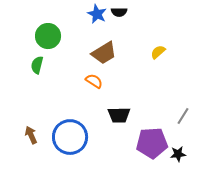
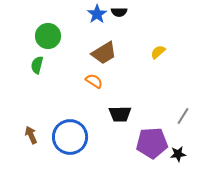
blue star: rotated 12 degrees clockwise
black trapezoid: moved 1 px right, 1 px up
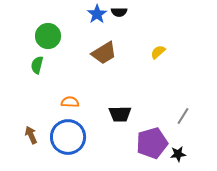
orange semicircle: moved 24 px left, 21 px down; rotated 30 degrees counterclockwise
blue circle: moved 2 px left
purple pentagon: rotated 12 degrees counterclockwise
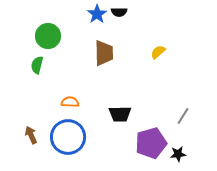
brown trapezoid: rotated 60 degrees counterclockwise
purple pentagon: moved 1 px left
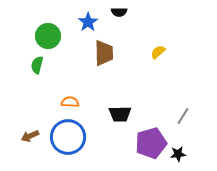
blue star: moved 9 px left, 8 px down
brown arrow: moved 1 px left, 1 px down; rotated 90 degrees counterclockwise
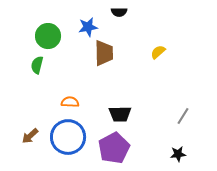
blue star: moved 5 px down; rotated 24 degrees clockwise
brown arrow: rotated 18 degrees counterclockwise
purple pentagon: moved 37 px left, 5 px down; rotated 12 degrees counterclockwise
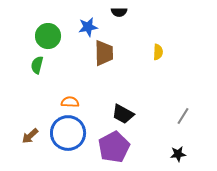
yellow semicircle: rotated 133 degrees clockwise
black trapezoid: moved 3 px right; rotated 30 degrees clockwise
blue circle: moved 4 px up
purple pentagon: moved 1 px up
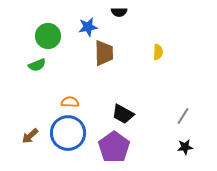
green semicircle: rotated 126 degrees counterclockwise
purple pentagon: rotated 8 degrees counterclockwise
black star: moved 7 px right, 7 px up
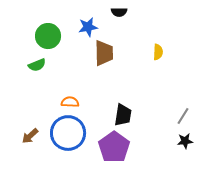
black trapezoid: moved 1 px down; rotated 110 degrees counterclockwise
black star: moved 6 px up
